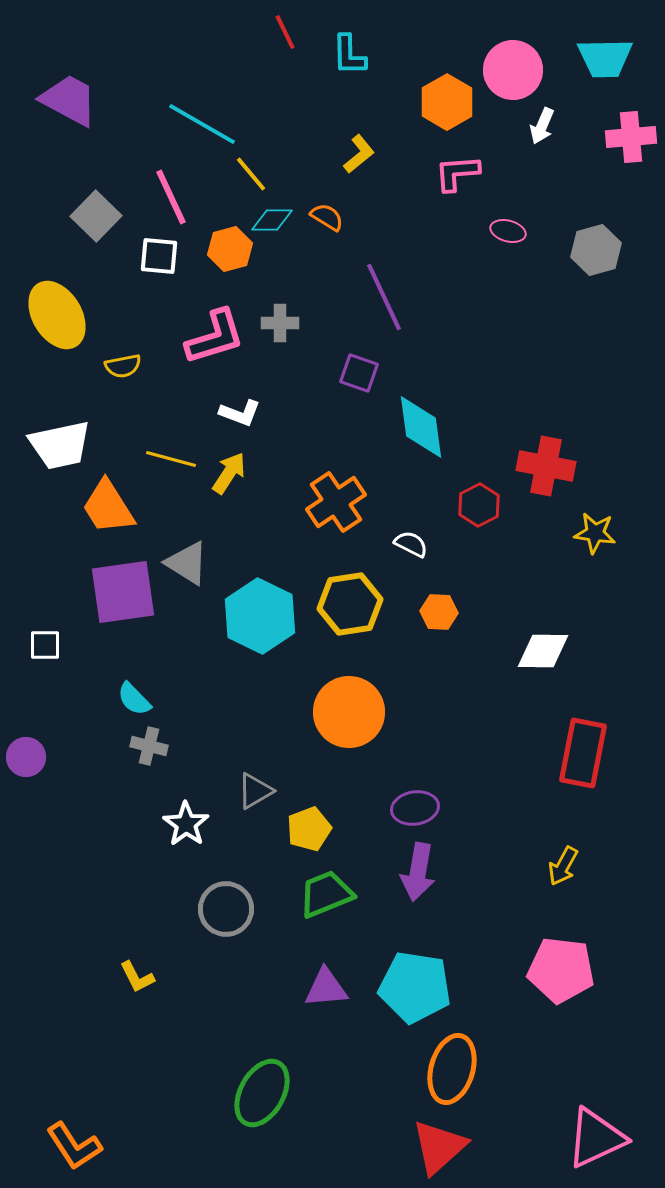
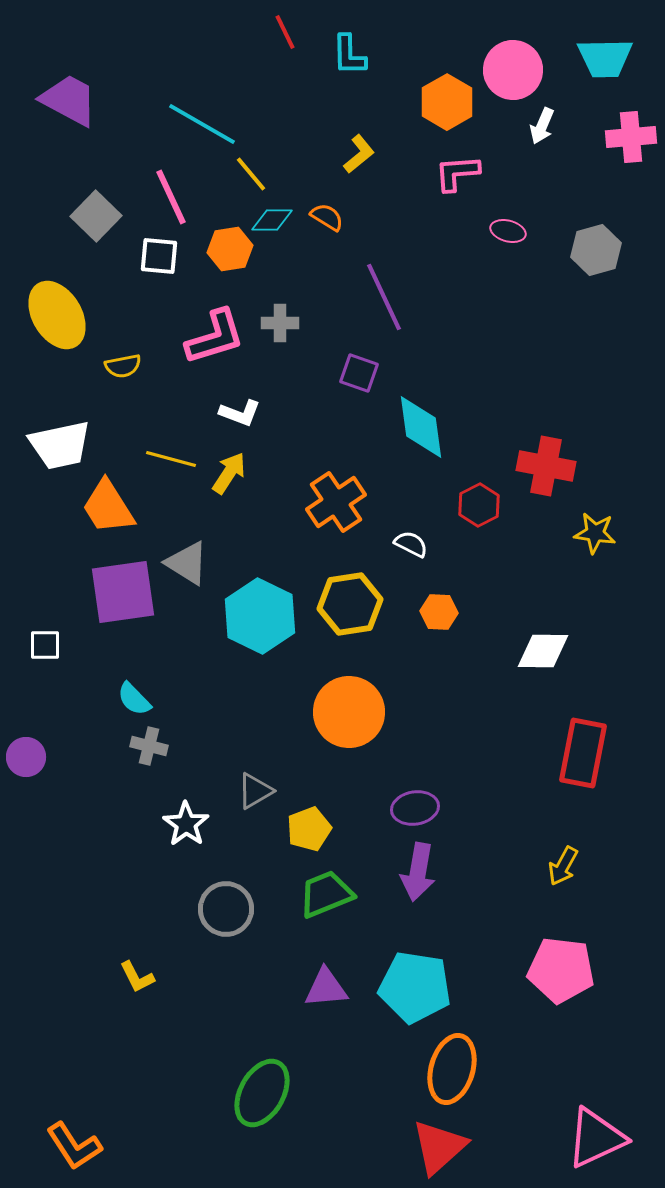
orange hexagon at (230, 249): rotated 6 degrees clockwise
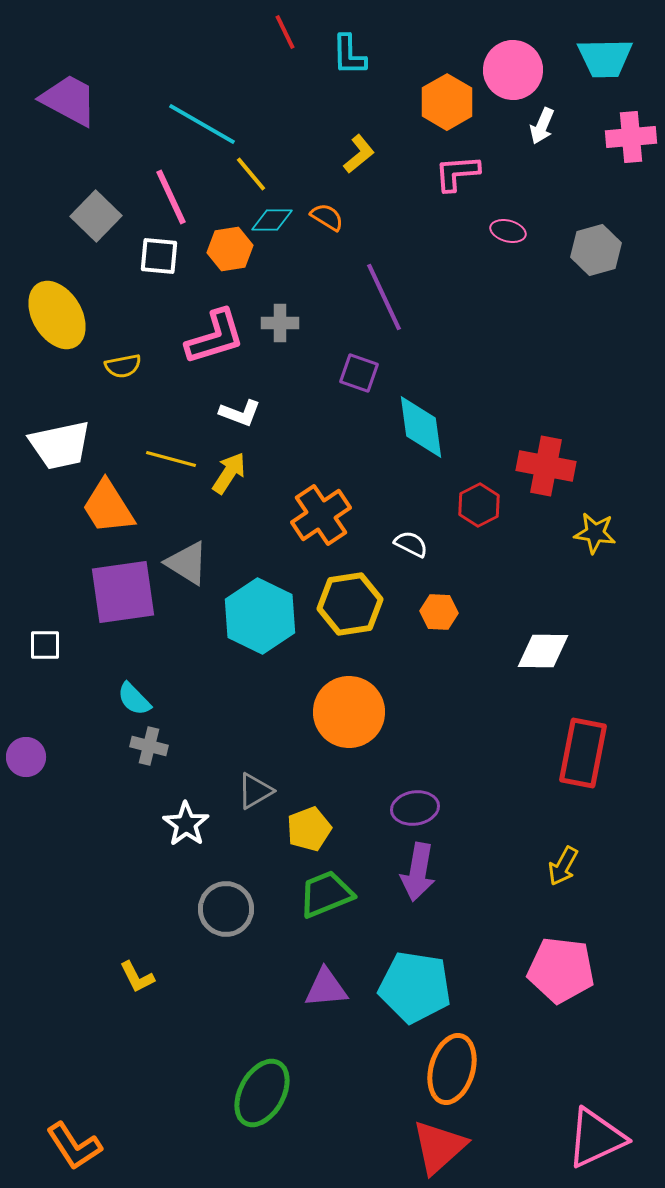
orange cross at (336, 502): moved 15 px left, 13 px down
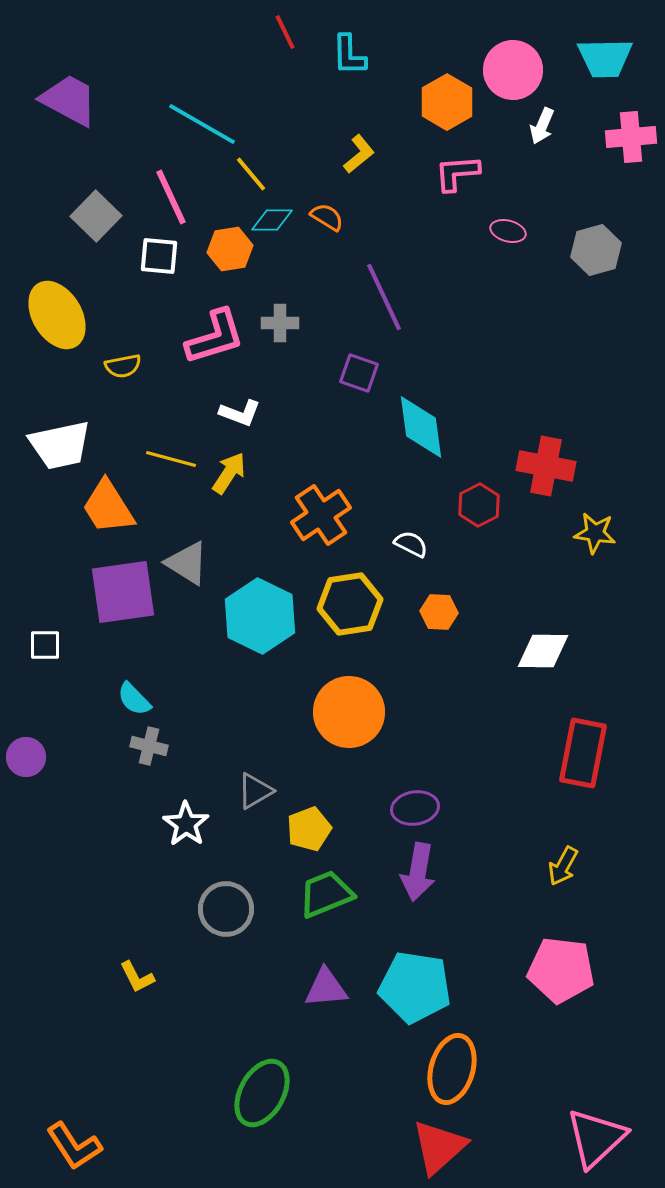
pink triangle at (596, 1138): rotated 18 degrees counterclockwise
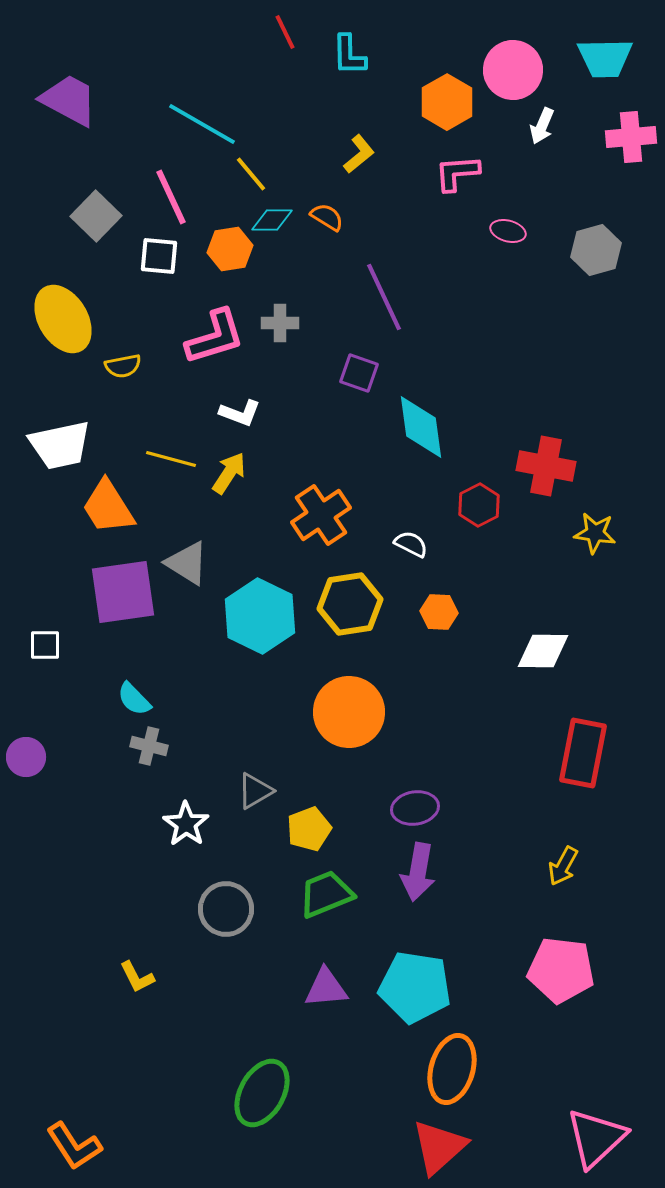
yellow ellipse at (57, 315): moved 6 px right, 4 px down
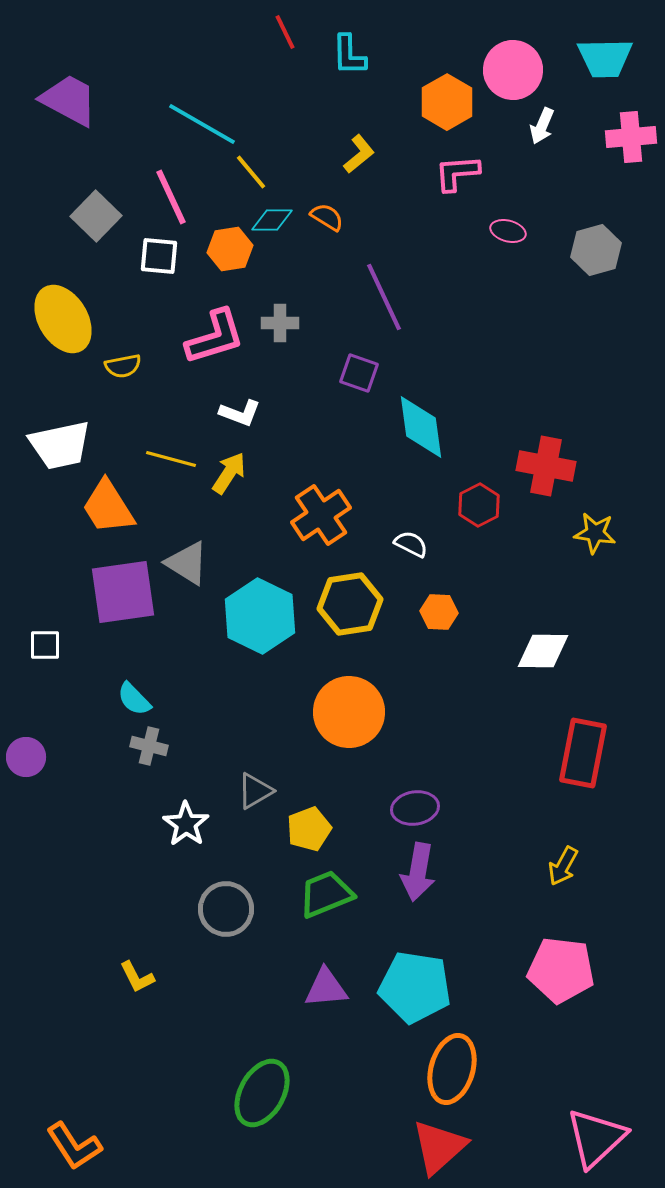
yellow line at (251, 174): moved 2 px up
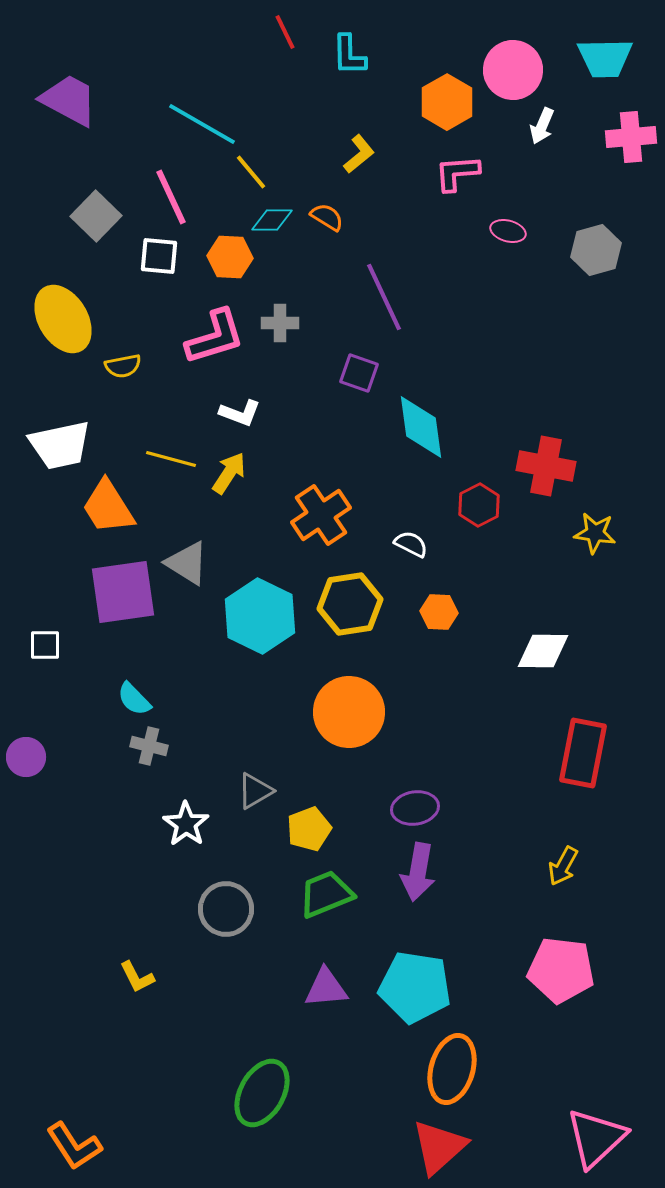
orange hexagon at (230, 249): moved 8 px down; rotated 12 degrees clockwise
